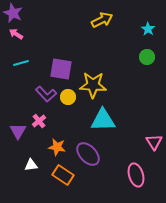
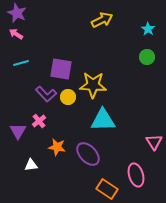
purple star: moved 4 px right
orange rectangle: moved 44 px right, 14 px down
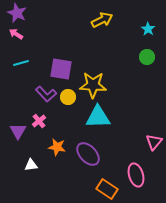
cyan triangle: moved 5 px left, 3 px up
pink triangle: rotated 12 degrees clockwise
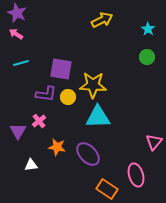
purple L-shape: rotated 40 degrees counterclockwise
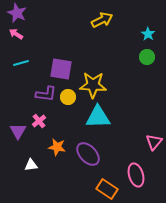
cyan star: moved 5 px down
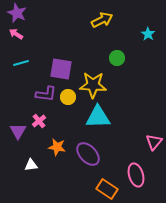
green circle: moved 30 px left, 1 px down
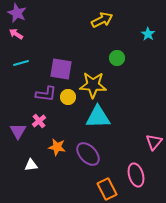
orange rectangle: rotated 30 degrees clockwise
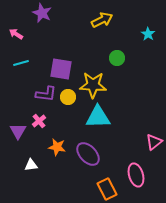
purple star: moved 25 px right
pink triangle: rotated 12 degrees clockwise
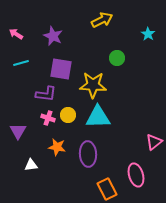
purple star: moved 11 px right, 23 px down
yellow circle: moved 18 px down
pink cross: moved 9 px right, 3 px up; rotated 32 degrees counterclockwise
purple ellipse: rotated 40 degrees clockwise
